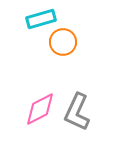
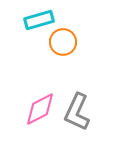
cyan rectangle: moved 2 px left, 1 px down
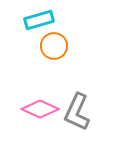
orange circle: moved 9 px left, 4 px down
pink diamond: rotated 51 degrees clockwise
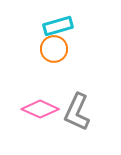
cyan rectangle: moved 19 px right, 6 px down
orange circle: moved 3 px down
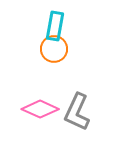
cyan rectangle: moved 3 px left; rotated 64 degrees counterclockwise
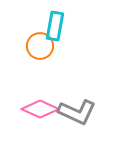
orange circle: moved 14 px left, 3 px up
gray L-shape: rotated 90 degrees counterclockwise
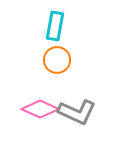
orange circle: moved 17 px right, 14 px down
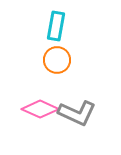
cyan rectangle: moved 1 px right
gray L-shape: moved 1 px down
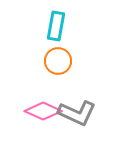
orange circle: moved 1 px right, 1 px down
pink diamond: moved 3 px right, 2 px down
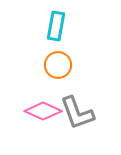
orange circle: moved 4 px down
gray L-shape: rotated 45 degrees clockwise
